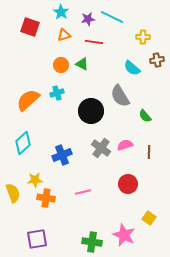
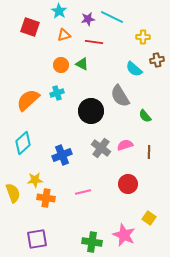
cyan star: moved 2 px left, 1 px up
cyan semicircle: moved 2 px right, 1 px down
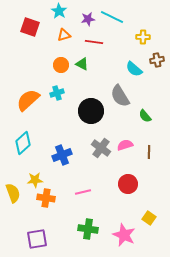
green cross: moved 4 px left, 13 px up
